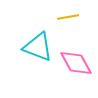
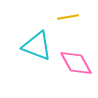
cyan triangle: moved 1 px left, 1 px up
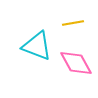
yellow line: moved 5 px right, 6 px down
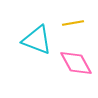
cyan triangle: moved 6 px up
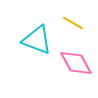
yellow line: rotated 40 degrees clockwise
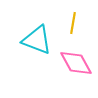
yellow line: rotated 70 degrees clockwise
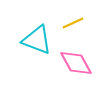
yellow line: rotated 55 degrees clockwise
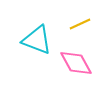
yellow line: moved 7 px right, 1 px down
